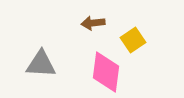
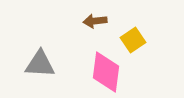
brown arrow: moved 2 px right, 2 px up
gray triangle: moved 1 px left
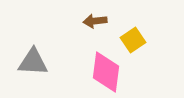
gray triangle: moved 7 px left, 2 px up
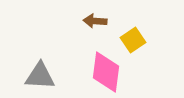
brown arrow: rotated 10 degrees clockwise
gray triangle: moved 7 px right, 14 px down
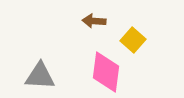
brown arrow: moved 1 px left
yellow square: rotated 15 degrees counterclockwise
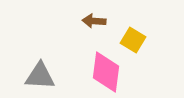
yellow square: rotated 10 degrees counterclockwise
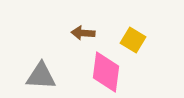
brown arrow: moved 11 px left, 12 px down
gray triangle: moved 1 px right
